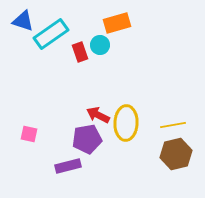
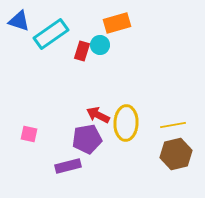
blue triangle: moved 4 px left
red rectangle: moved 2 px right, 1 px up; rotated 36 degrees clockwise
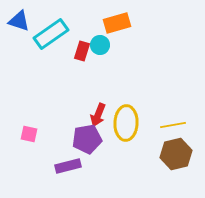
red arrow: rotated 95 degrees counterclockwise
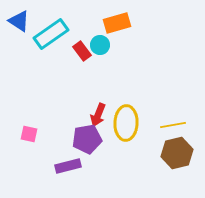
blue triangle: rotated 15 degrees clockwise
red rectangle: rotated 54 degrees counterclockwise
brown hexagon: moved 1 px right, 1 px up
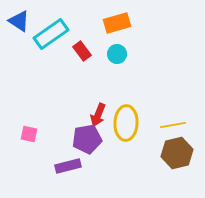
cyan circle: moved 17 px right, 9 px down
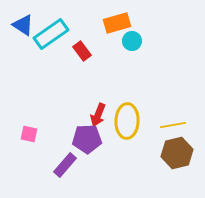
blue triangle: moved 4 px right, 4 px down
cyan circle: moved 15 px right, 13 px up
yellow ellipse: moved 1 px right, 2 px up
purple pentagon: rotated 8 degrees clockwise
purple rectangle: moved 3 px left, 1 px up; rotated 35 degrees counterclockwise
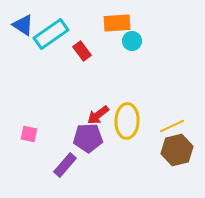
orange rectangle: rotated 12 degrees clockwise
red arrow: rotated 30 degrees clockwise
yellow line: moved 1 px left, 1 px down; rotated 15 degrees counterclockwise
purple pentagon: moved 1 px right, 1 px up
brown hexagon: moved 3 px up
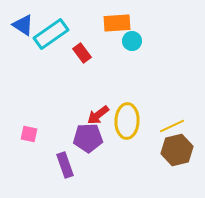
red rectangle: moved 2 px down
purple rectangle: rotated 60 degrees counterclockwise
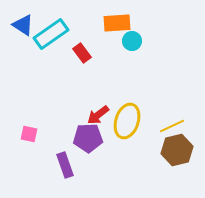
yellow ellipse: rotated 16 degrees clockwise
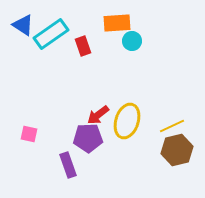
red rectangle: moved 1 px right, 7 px up; rotated 18 degrees clockwise
purple rectangle: moved 3 px right
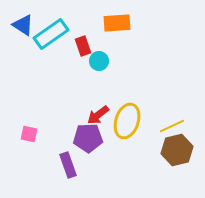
cyan circle: moved 33 px left, 20 px down
